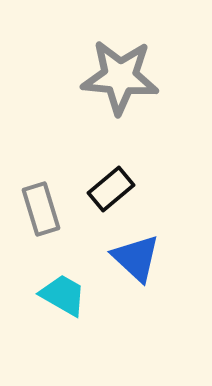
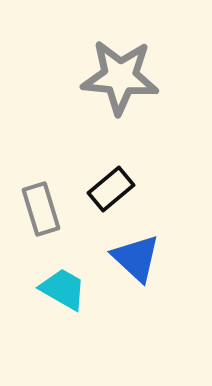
cyan trapezoid: moved 6 px up
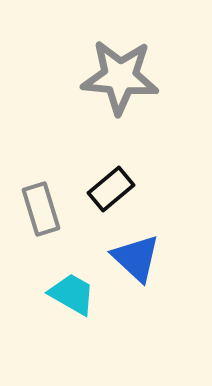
cyan trapezoid: moved 9 px right, 5 px down
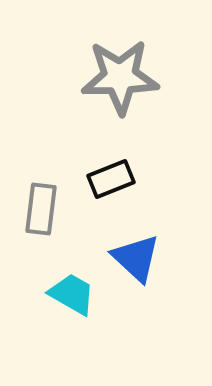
gray star: rotated 6 degrees counterclockwise
black rectangle: moved 10 px up; rotated 18 degrees clockwise
gray rectangle: rotated 24 degrees clockwise
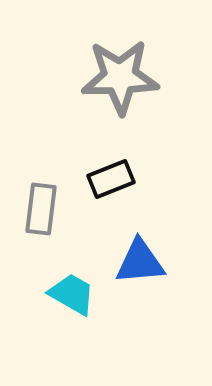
blue triangle: moved 4 px right, 4 px down; rotated 48 degrees counterclockwise
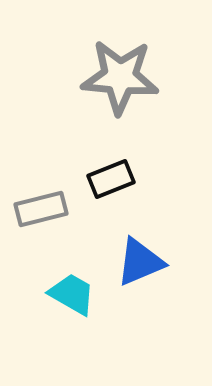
gray star: rotated 6 degrees clockwise
gray rectangle: rotated 69 degrees clockwise
blue triangle: rotated 18 degrees counterclockwise
